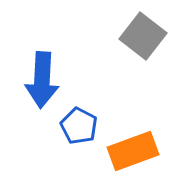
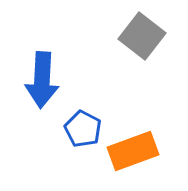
gray square: moved 1 px left
blue pentagon: moved 4 px right, 3 px down
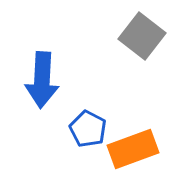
blue pentagon: moved 5 px right
orange rectangle: moved 2 px up
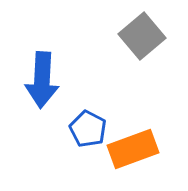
gray square: rotated 12 degrees clockwise
